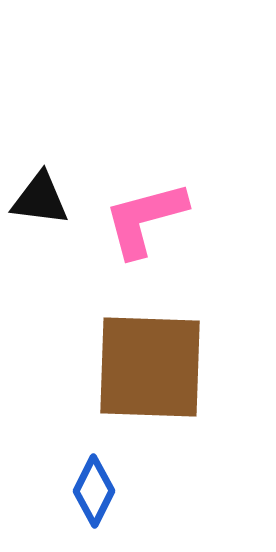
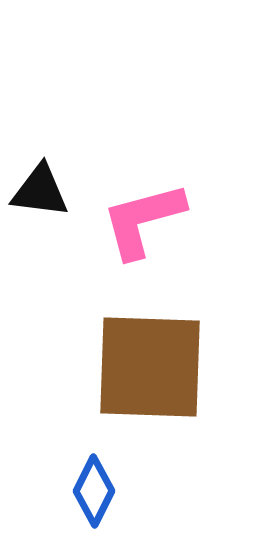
black triangle: moved 8 px up
pink L-shape: moved 2 px left, 1 px down
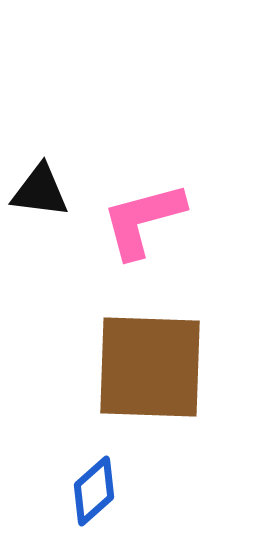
blue diamond: rotated 22 degrees clockwise
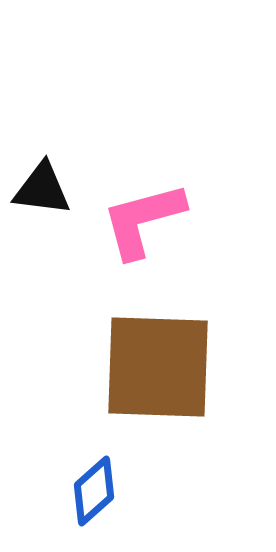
black triangle: moved 2 px right, 2 px up
brown square: moved 8 px right
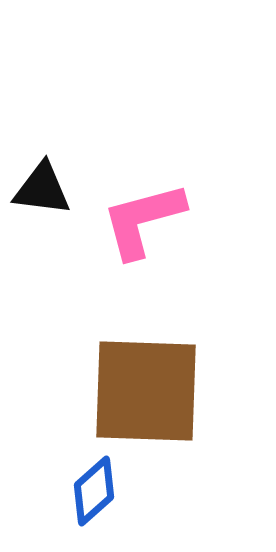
brown square: moved 12 px left, 24 px down
